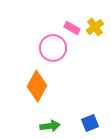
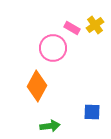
yellow cross: moved 2 px up
blue square: moved 2 px right, 11 px up; rotated 24 degrees clockwise
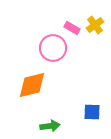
orange diamond: moved 5 px left, 1 px up; rotated 48 degrees clockwise
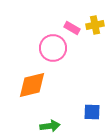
yellow cross: rotated 24 degrees clockwise
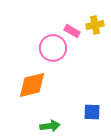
pink rectangle: moved 3 px down
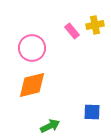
pink rectangle: rotated 21 degrees clockwise
pink circle: moved 21 px left
green arrow: rotated 18 degrees counterclockwise
